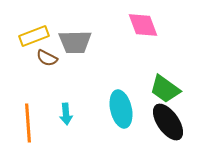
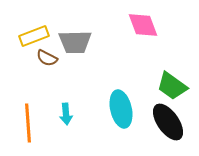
green trapezoid: moved 7 px right, 3 px up
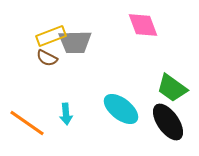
yellow rectangle: moved 17 px right
green trapezoid: moved 2 px down
cyan ellipse: rotated 39 degrees counterclockwise
orange line: moved 1 px left; rotated 51 degrees counterclockwise
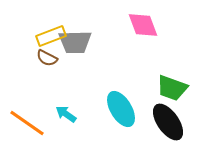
green trapezoid: rotated 16 degrees counterclockwise
cyan ellipse: rotated 21 degrees clockwise
cyan arrow: rotated 130 degrees clockwise
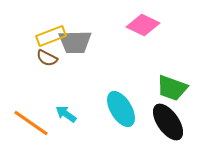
pink diamond: rotated 44 degrees counterclockwise
orange line: moved 4 px right
